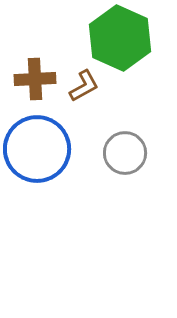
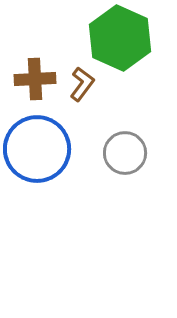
brown L-shape: moved 2 px left, 2 px up; rotated 24 degrees counterclockwise
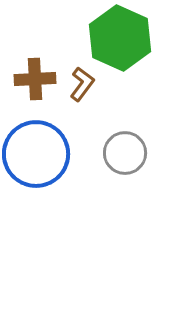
blue circle: moved 1 px left, 5 px down
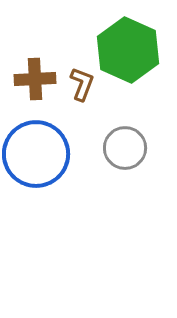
green hexagon: moved 8 px right, 12 px down
brown L-shape: rotated 16 degrees counterclockwise
gray circle: moved 5 px up
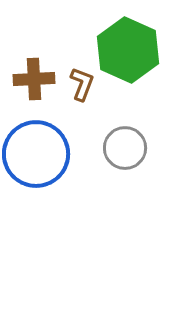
brown cross: moved 1 px left
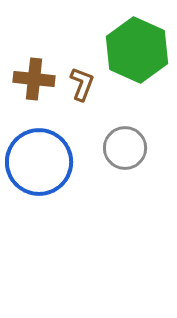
green hexagon: moved 9 px right
brown cross: rotated 9 degrees clockwise
blue circle: moved 3 px right, 8 px down
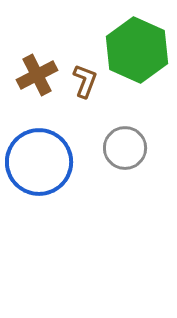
brown cross: moved 3 px right, 4 px up; rotated 33 degrees counterclockwise
brown L-shape: moved 3 px right, 3 px up
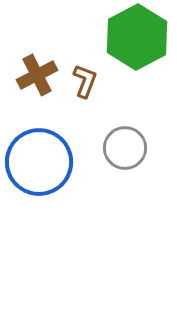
green hexagon: moved 13 px up; rotated 8 degrees clockwise
